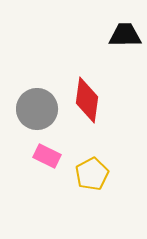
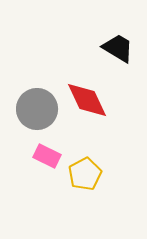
black trapezoid: moved 7 px left, 13 px down; rotated 32 degrees clockwise
red diamond: rotated 33 degrees counterclockwise
yellow pentagon: moved 7 px left
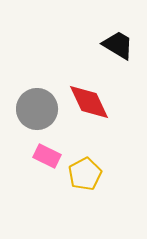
black trapezoid: moved 3 px up
red diamond: moved 2 px right, 2 px down
